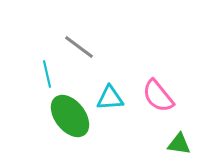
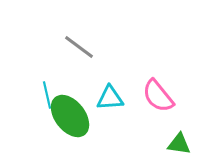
cyan line: moved 21 px down
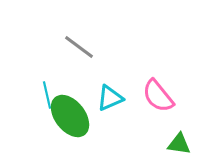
cyan triangle: rotated 20 degrees counterclockwise
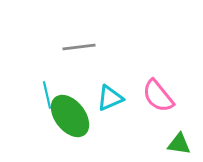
gray line: rotated 44 degrees counterclockwise
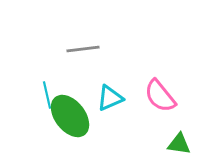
gray line: moved 4 px right, 2 px down
pink semicircle: moved 2 px right
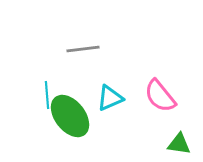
cyan line: rotated 8 degrees clockwise
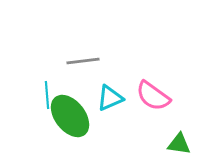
gray line: moved 12 px down
pink semicircle: moved 7 px left; rotated 15 degrees counterclockwise
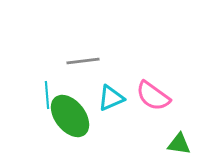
cyan triangle: moved 1 px right
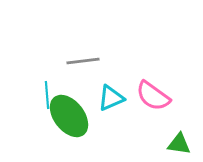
green ellipse: moved 1 px left
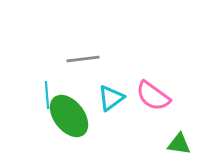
gray line: moved 2 px up
cyan triangle: rotated 12 degrees counterclockwise
